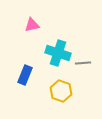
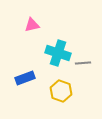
blue rectangle: moved 3 px down; rotated 48 degrees clockwise
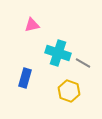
gray line: rotated 35 degrees clockwise
blue rectangle: rotated 54 degrees counterclockwise
yellow hexagon: moved 8 px right
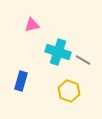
cyan cross: moved 1 px up
gray line: moved 3 px up
blue rectangle: moved 4 px left, 3 px down
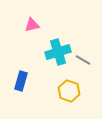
cyan cross: rotated 35 degrees counterclockwise
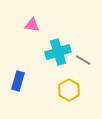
pink triangle: rotated 21 degrees clockwise
blue rectangle: moved 3 px left
yellow hexagon: moved 1 px up; rotated 10 degrees clockwise
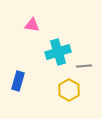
gray line: moved 1 px right, 6 px down; rotated 35 degrees counterclockwise
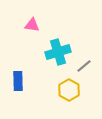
gray line: rotated 35 degrees counterclockwise
blue rectangle: rotated 18 degrees counterclockwise
